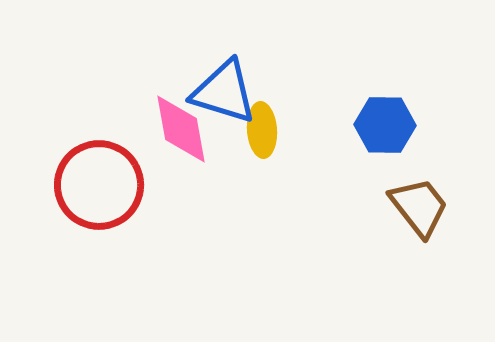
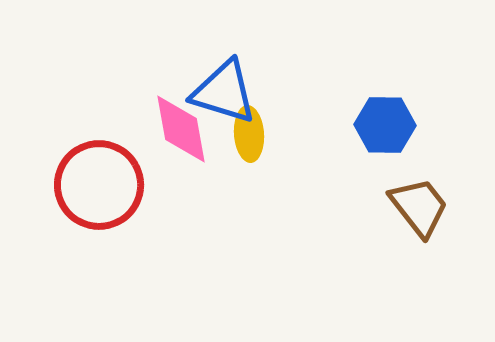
yellow ellipse: moved 13 px left, 4 px down
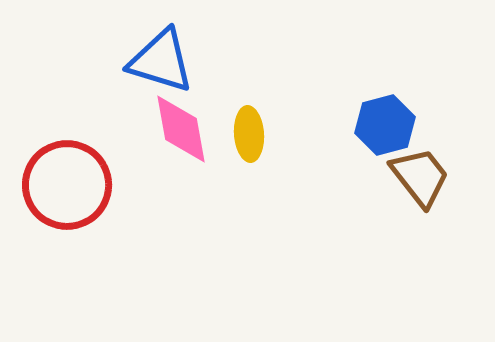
blue triangle: moved 63 px left, 31 px up
blue hexagon: rotated 16 degrees counterclockwise
red circle: moved 32 px left
brown trapezoid: moved 1 px right, 30 px up
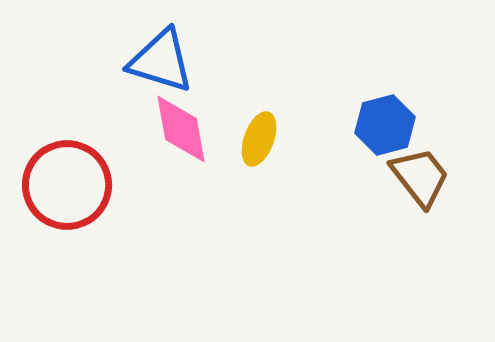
yellow ellipse: moved 10 px right, 5 px down; rotated 24 degrees clockwise
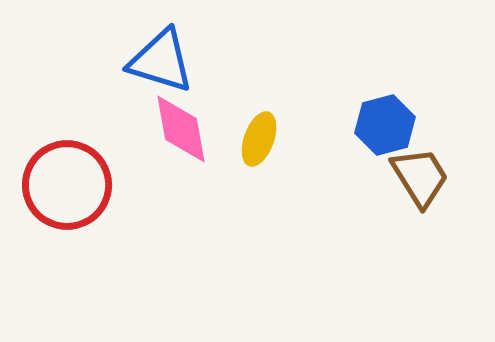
brown trapezoid: rotated 6 degrees clockwise
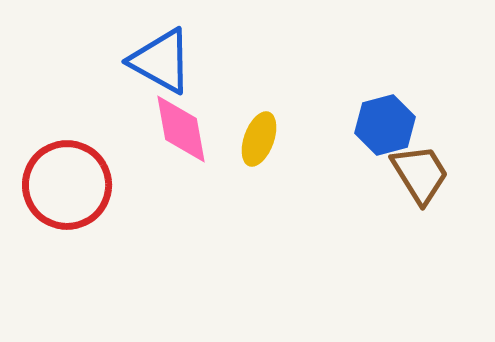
blue triangle: rotated 12 degrees clockwise
brown trapezoid: moved 3 px up
